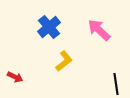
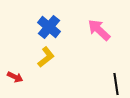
blue cross: rotated 10 degrees counterclockwise
yellow L-shape: moved 18 px left, 4 px up
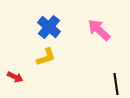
yellow L-shape: rotated 20 degrees clockwise
